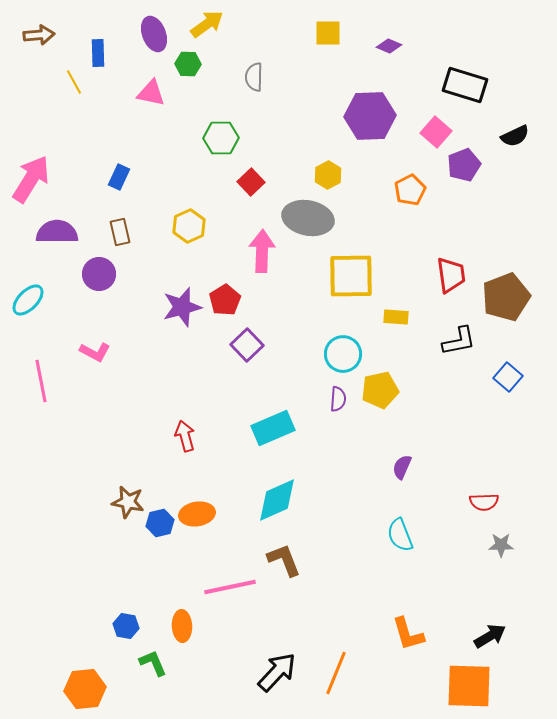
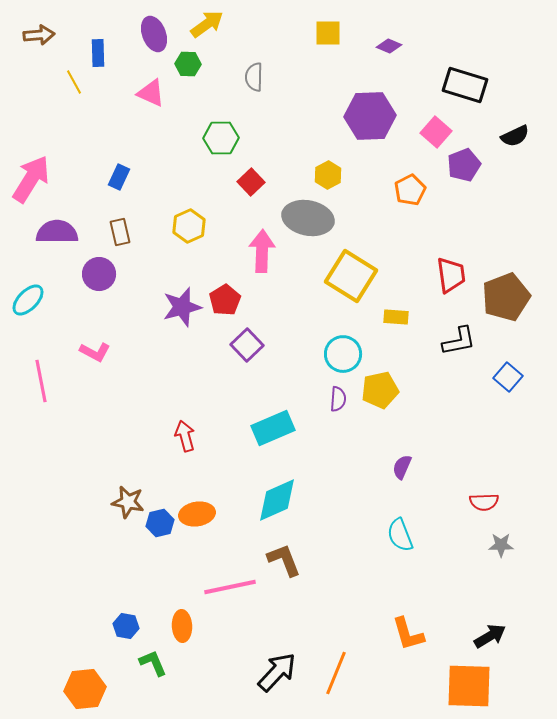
pink triangle at (151, 93): rotated 12 degrees clockwise
yellow square at (351, 276): rotated 33 degrees clockwise
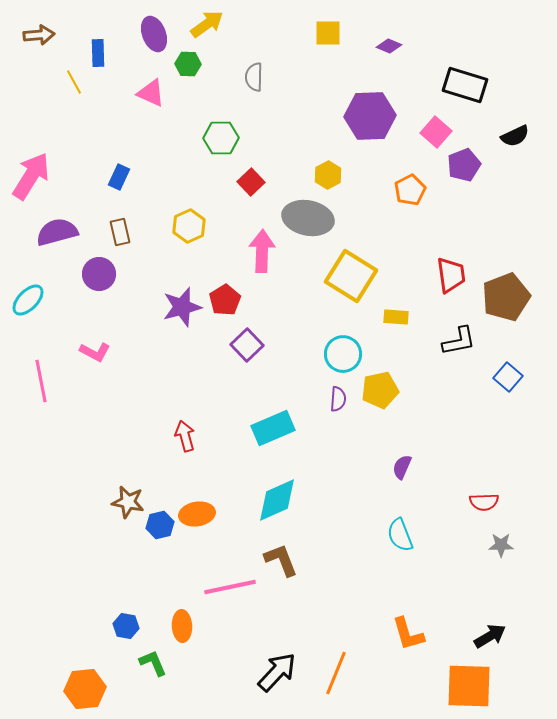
pink arrow at (31, 179): moved 3 px up
purple semicircle at (57, 232): rotated 15 degrees counterclockwise
blue hexagon at (160, 523): moved 2 px down
brown L-shape at (284, 560): moved 3 px left
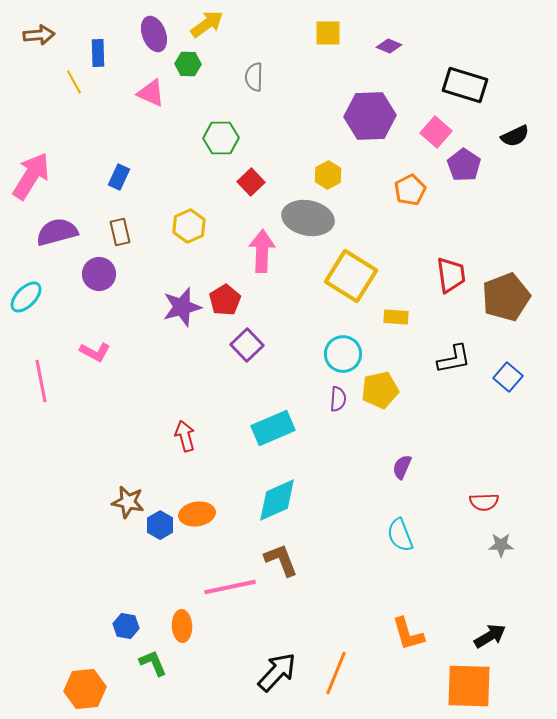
purple pentagon at (464, 165): rotated 16 degrees counterclockwise
cyan ellipse at (28, 300): moved 2 px left, 3 px up
black L-shape at (459, 341): moved 5 px left, 18 px down
blue hexagon at (160, 525): rotated 16 degrees counterclockwise
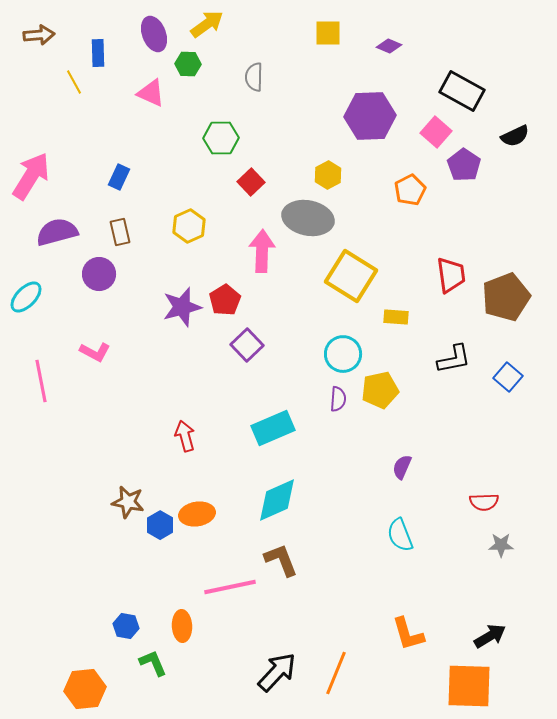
black rectangle at (465, 85): moved 3 px left, 6 px down; rotated 12 degrees clockwise
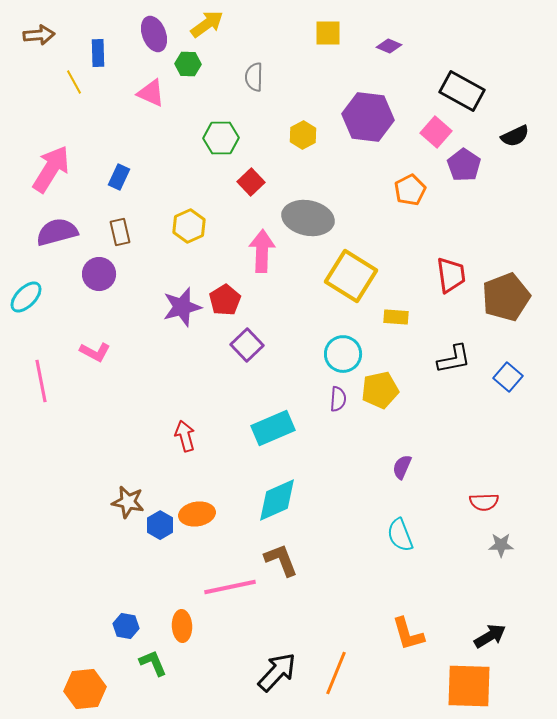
purple hexagon at (370, 116): moved 2 px left, 1 px down; rotated 9 degrees clockwise
yellow hexagon at (328, 175): moved 25 px left, 40 px up
pink arrow at (31, 176): moved 20 px right, 7 px up
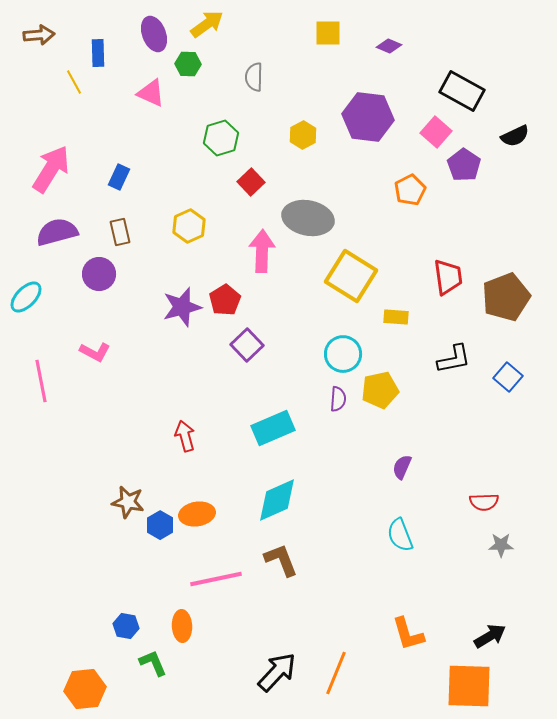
green hexagon at (221, 138): rotated 16 degrees counterclockwise
red trapezoid at (451, 275): moved 3 px left, 2 px down
pink line at (230, 587): moved 14 px left, 8 px up
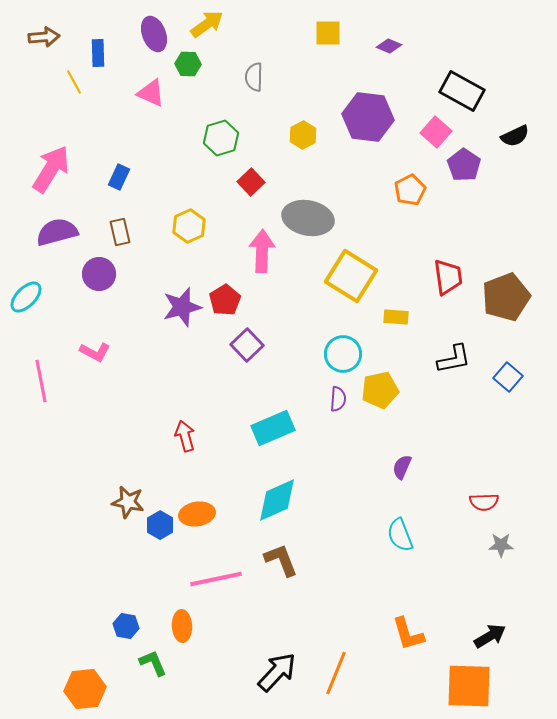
brown arrow at (39, 35): moved 5 px right, 2 px down
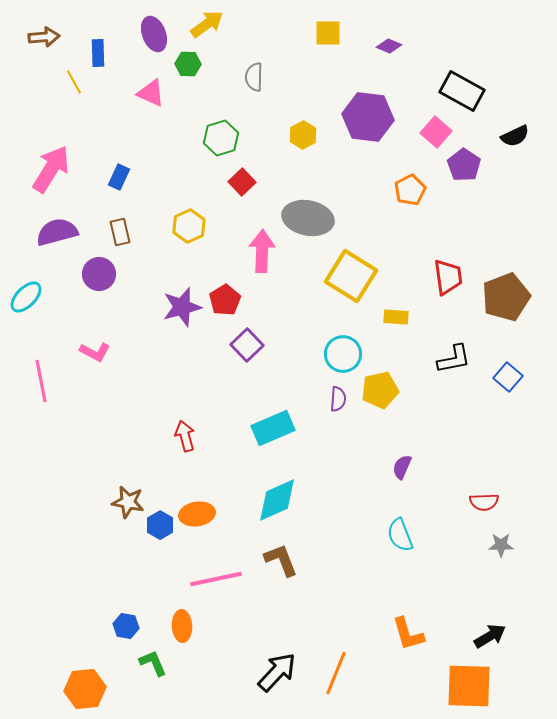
red square at (251, 182): moved 9 px left
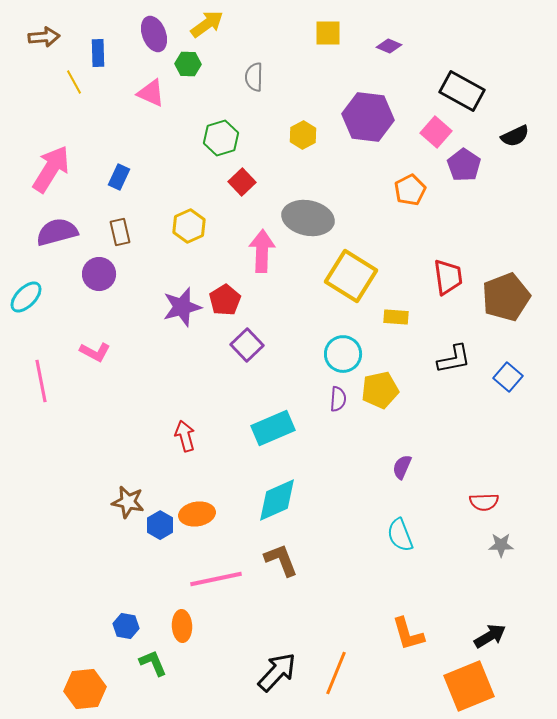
orange square at (469, 686): rotated 24 degrees counterclockwise
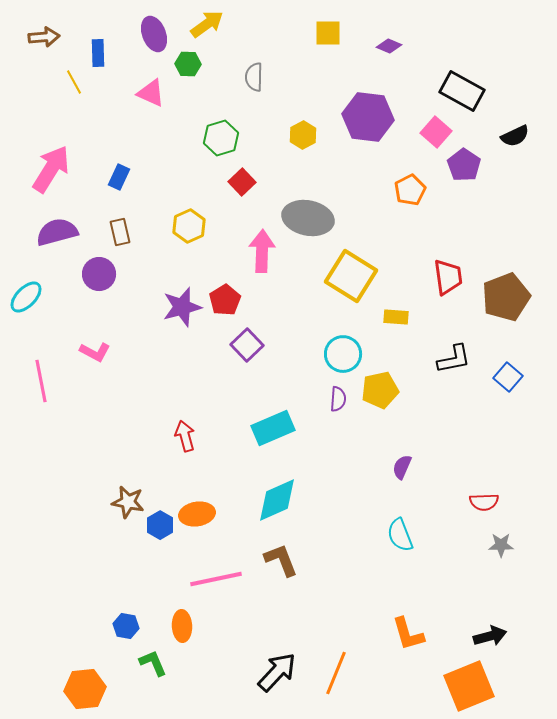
black arrow at (490, 636): rotated 16 degrees clockwise
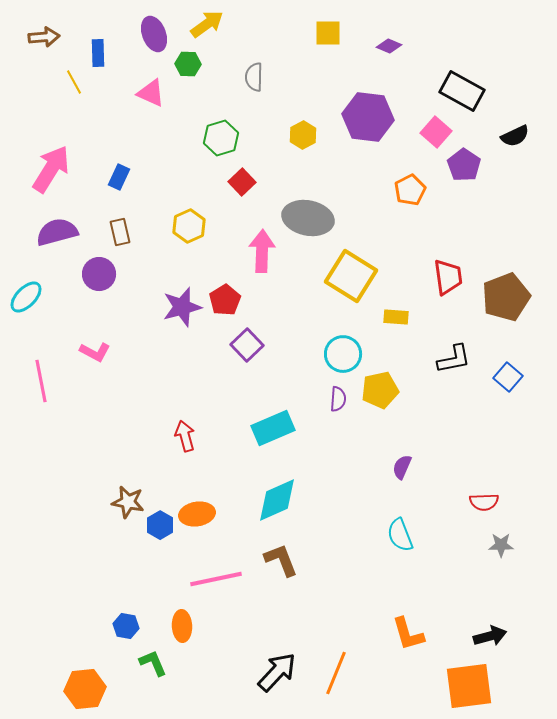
orange square at (469, 686): rotated 15 degrees clockwise
